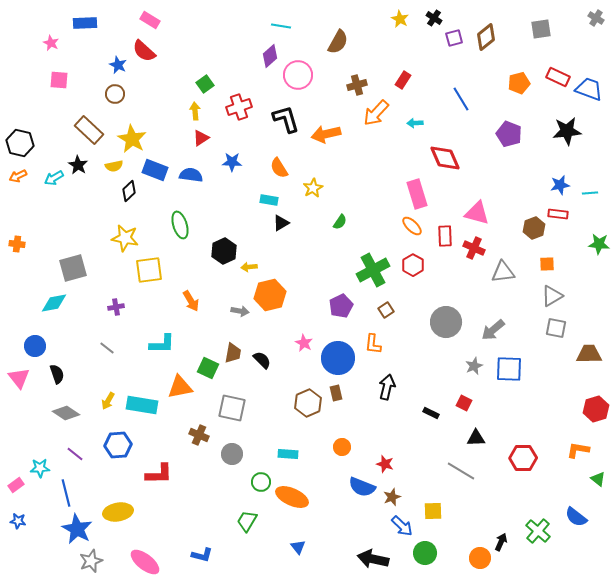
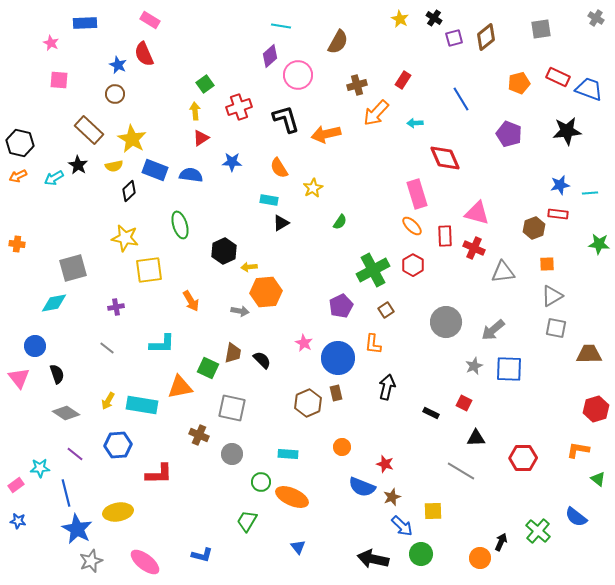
red semicircle at (144, 51): moved 3 px down; rotated 25 degrees clockwise
orange hexagon at (270, 295): moved 4 px left, 3 px up; rotated 8 degrees clockwise
green circle at (425, 553): moved 4 px left, 1 px down
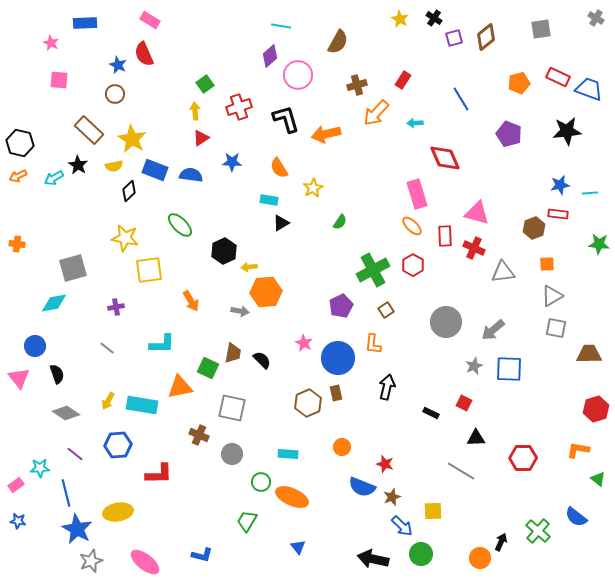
green ellipse at (180, 225): rotated 28 degrees counterclockwise
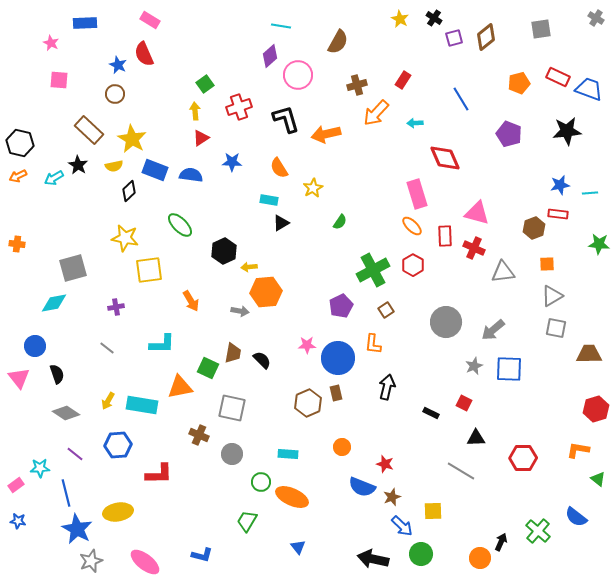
pink star at (304, 343): moved 3 px right, 2 px down; rotated 30 degrees counterclockwise
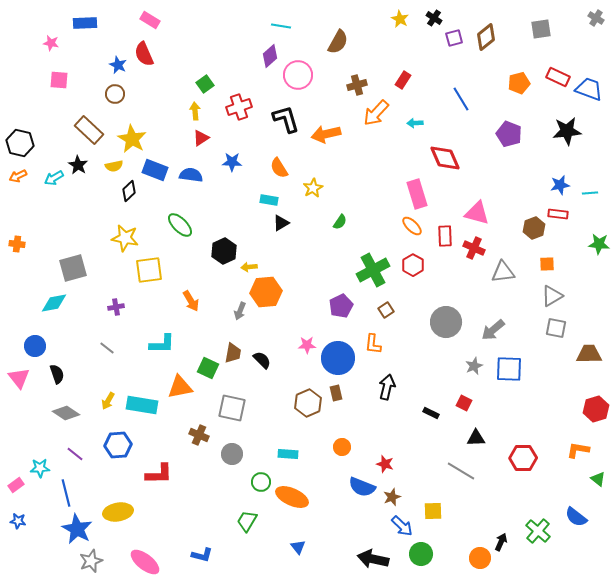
pink star at (51, 43): rotated 14 degrees counterclockwise
gray arrow at (240, 311): rotated 102 degrees clockwise
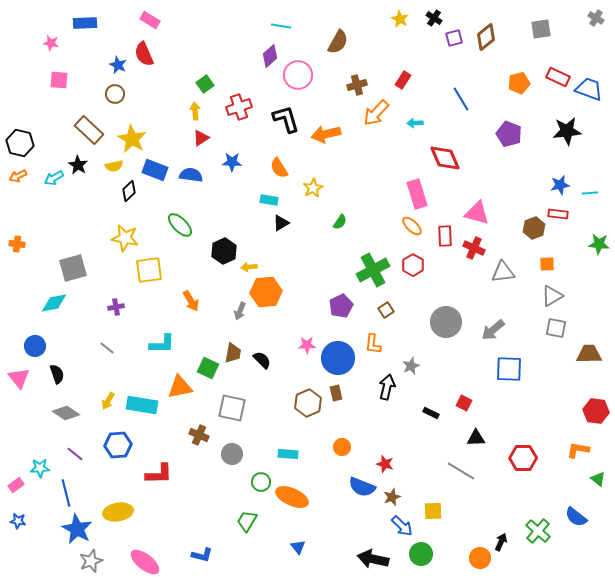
gray star at (474, 366): moved 63 px left
red hexagon at (596, 409): moved 2 px down; rotated 25 degrees clockwise
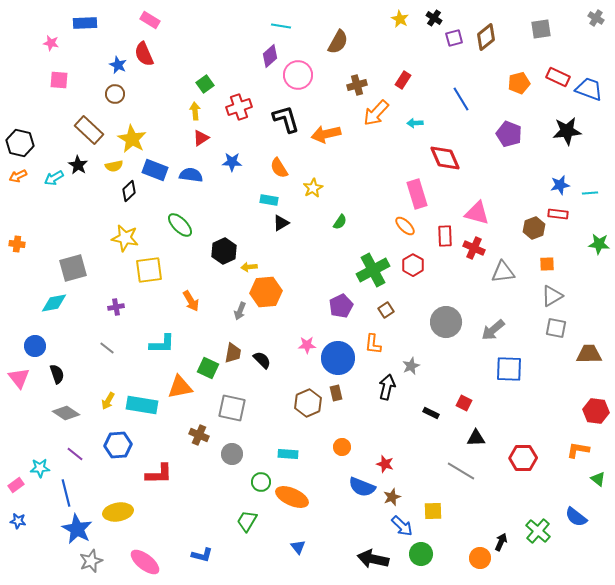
orange ellipse at (412, 226): moved 7 px left
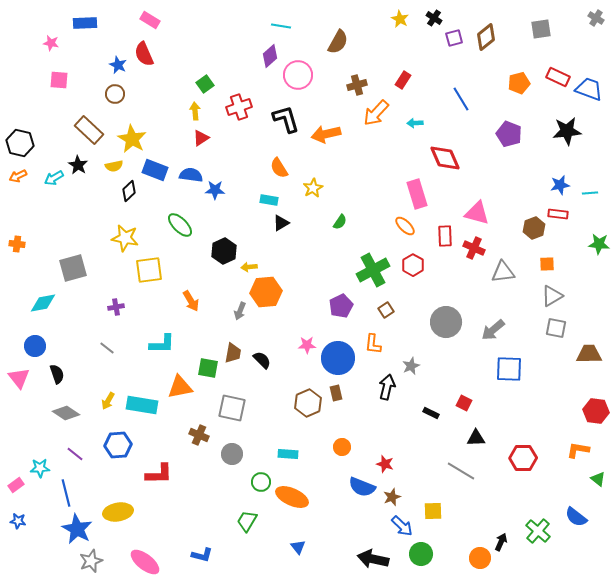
blue star at (232, 162): moved 17 px left, 28 px down
cyan diamond at (54, 303): moved 11 px left
green square at (208, 368): rotated 15 degrees counterclockwise
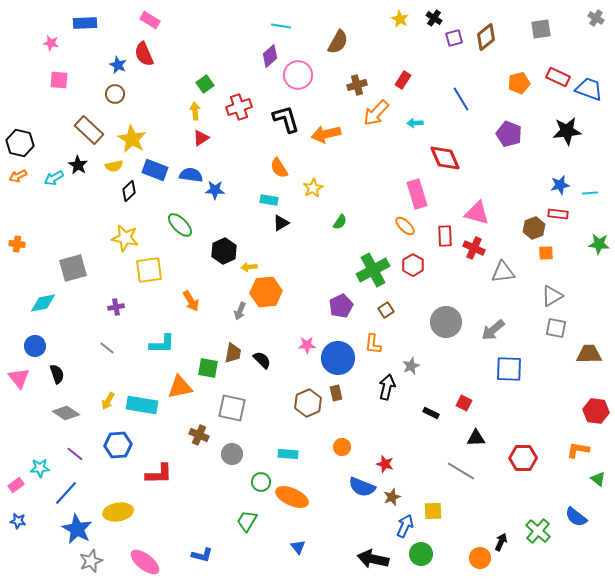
orange square at (547, 264): moved 1 px left, 11 px up
blue line at (66, 493): rotated 56 degrees clockwise
blue arrow at (402, 526): moved 3 px right; rotated 110 degrees counterclockwise
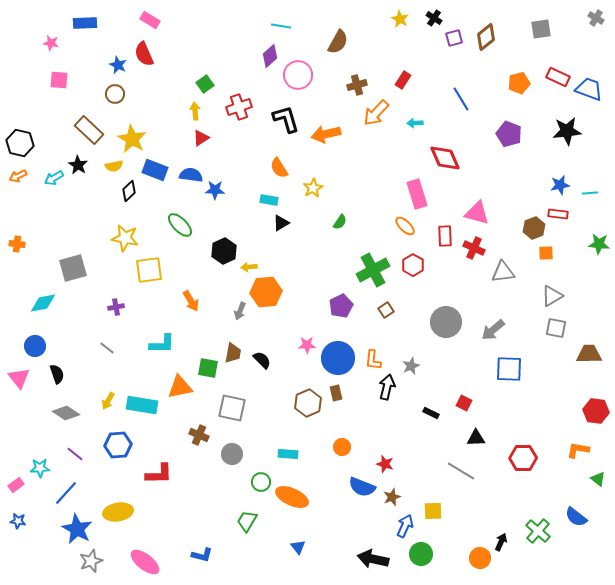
orange L-shape at (373, 344): moved 16 px down
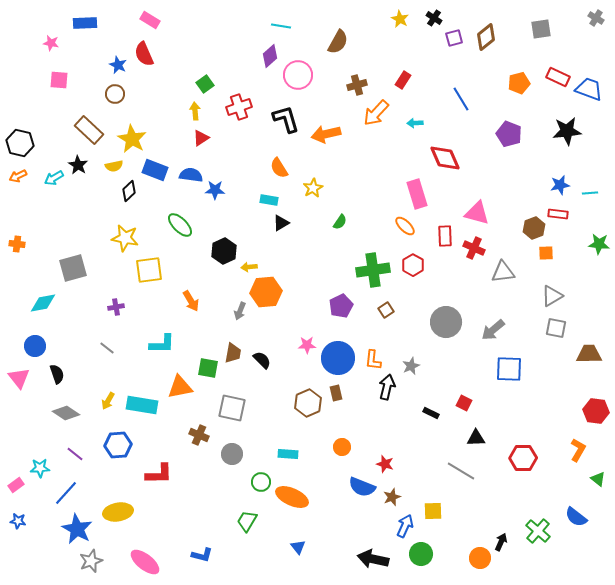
green cross at (373, 270): rotated 20 degrees clockwise
orange L-shape at (578, 450): rotated 110 degrees clockwise
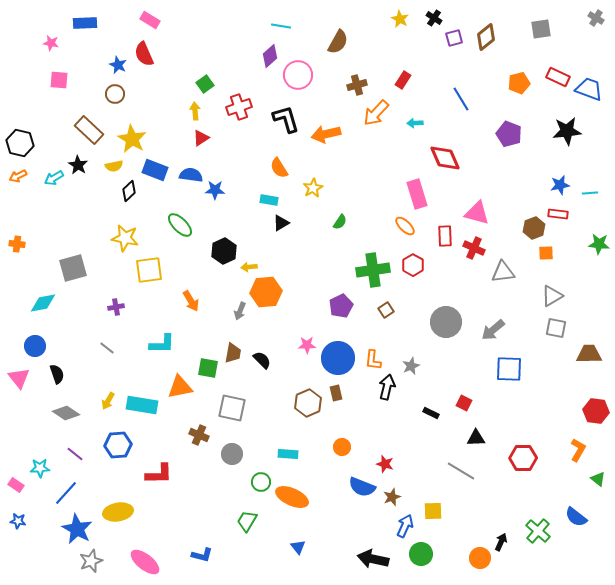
pink rectangle at (16, 485): rotated 70 degrees clockwise
